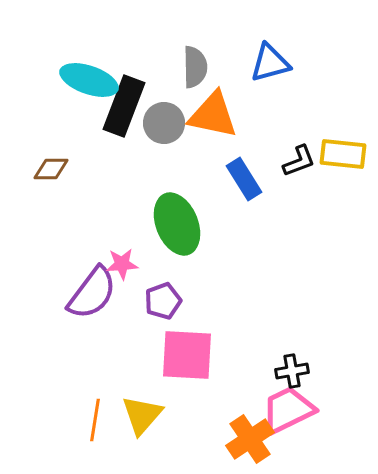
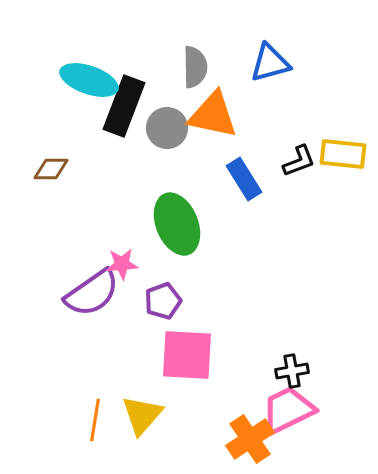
gray circle: moved 3 px right, 5 px down
purple semicircle: rotated 18 degrees clockwise
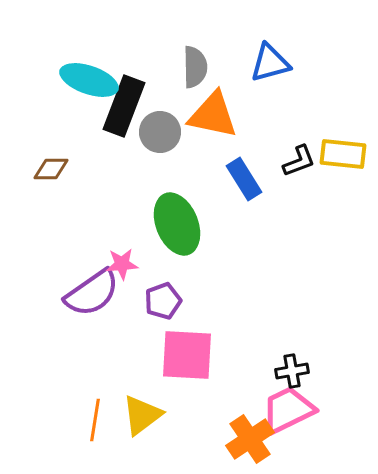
gray circle: moved 7 px left, 4 px down
yellow triangle: rotated 12 degrees clockwise
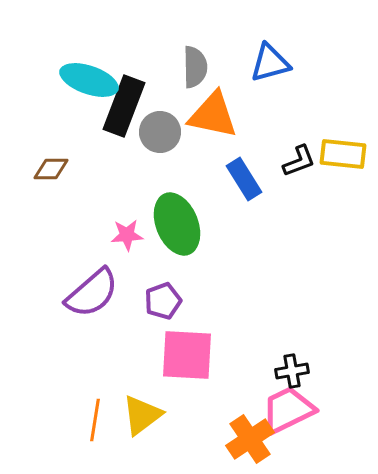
pink star: moved 5 px right, 29 px up
purple semicircle: rotated 6 degrees counterclockwise
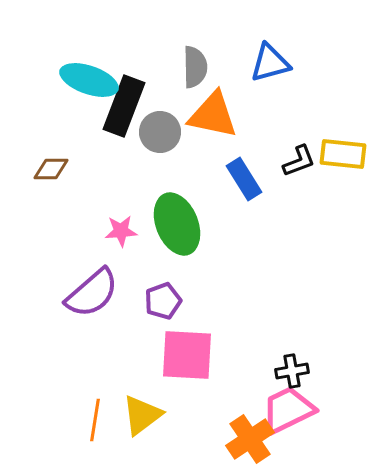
pink star: moved 6 px left, 4 px up
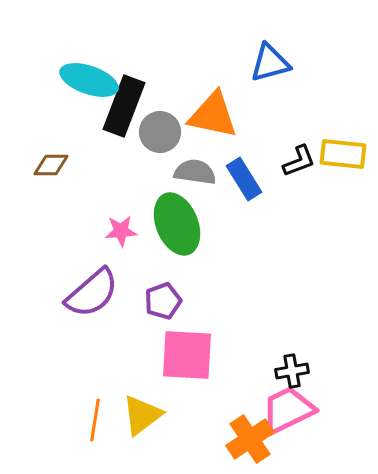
gray semicircle: moved 105 px down; rotated 81 degrees counterclockwise
brown diamond: moved 4 px up
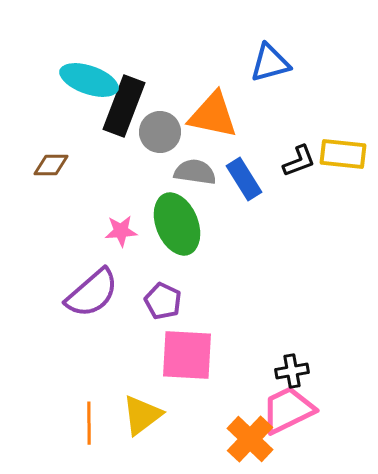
purple pentagon: rotated 27 degrees counterclockwise
orange line: moved 6 px left, 3 px down; rotated 9 degrees counterclockwise
orange cross: rotated 12 degrees counterclockwise
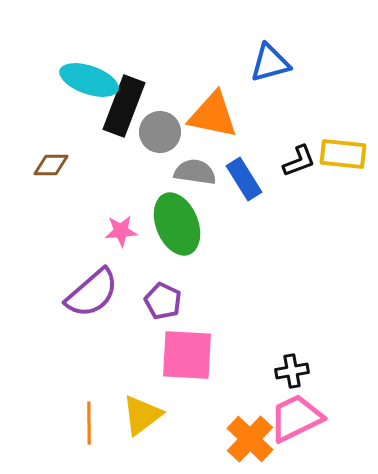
pink trapezoid: moved 8 px right, 8 px down
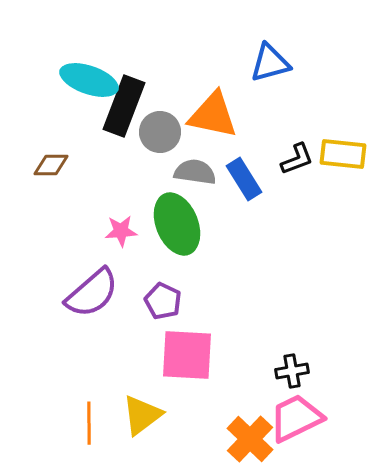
black L-shape: moved 2 px left, 2 px up
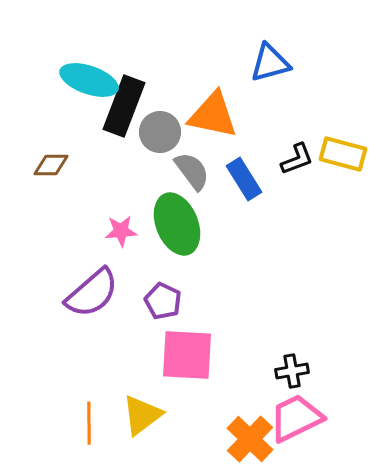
yellow rectangle: rotated 9 degrees clockwise
gray semicircle: moved 3 px left, 1 px up; rotated 45 degrees clockwise
